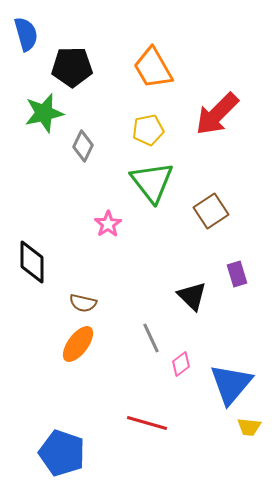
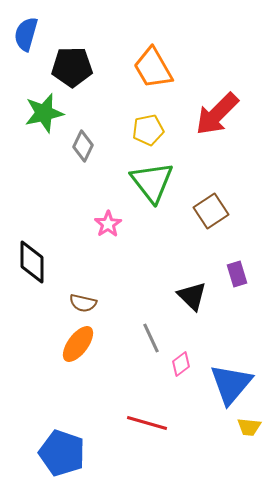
blue semicircle: rotated 148 degrees counterclockwise
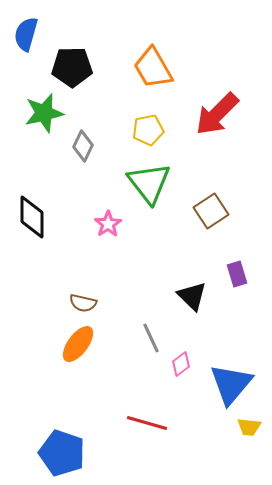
green triangle: moved 3 px left, 1 px down
black diamond: moved 45 px up
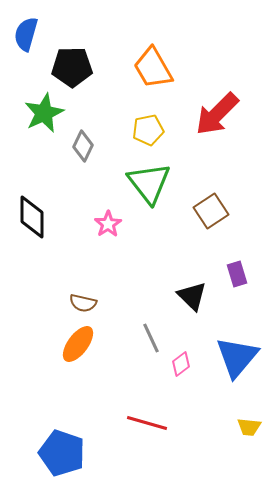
green star: rotated 12 degrees counterclockwise
blue triangle: moved 6 px right, 27 px up
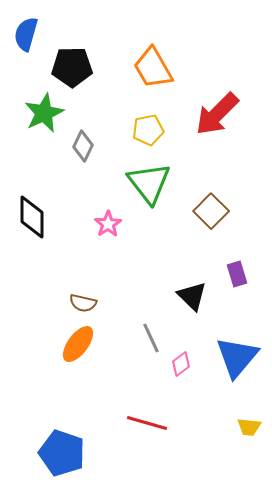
brown square: rotated 12 degrees counterclockwise
